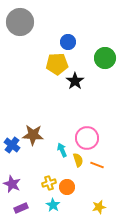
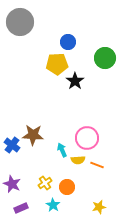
yellow semicircle: rotated 104 degrees clockwise
yellow cross: moved 4 px left; rotated 16 degrees counterclockwise
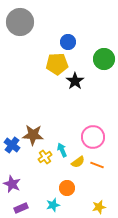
green circle: moved 1 px left, 1 px down
pink circle: moved 6 px right, 1 px up
yellow semicircle: moved 2 px down; rotated 32 degrees counterclockwise
yellow cross: moved 26 px up
orange circle: moved 1 px down
cyan star: rotated 24 degrees clockwise
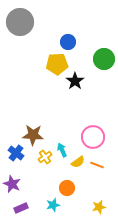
blue cross: moved 4 px right, 8 px down
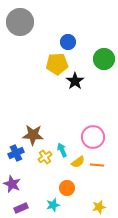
blue cross: rotated 28 degrees clockwise
orange line: rotated 16 degrees counterclockwise
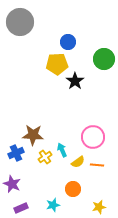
orange circle: moved 6 px right, 1 px down
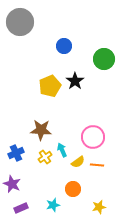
blue circle: moved 4 px left, 4 px down
yellow pentagon: moved 7 px left, 22 px down; rotated 20 degrees counterclockwise
brown star: moved 8 px right, 5 px up
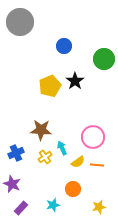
cyan arrow: moved 2 px up
purple rectangle: rotated 24 degrees counterclockwise
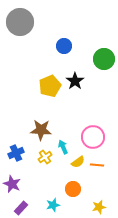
cyan arrow: moved 1 px right, 1 px up
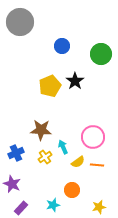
blue circle: moved 2 px left
green circle: moved 3 px left, 5 px up
orange circle: moved 1 px left, 1 px down
